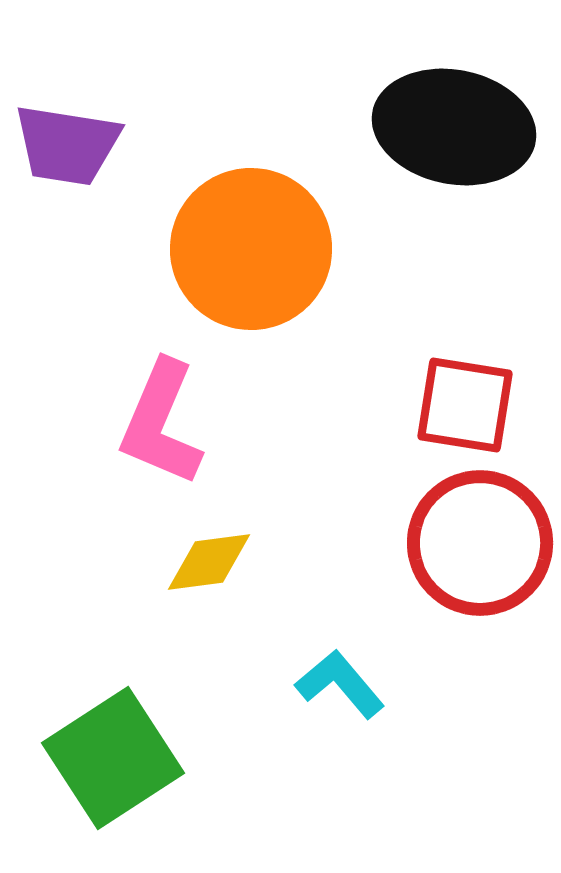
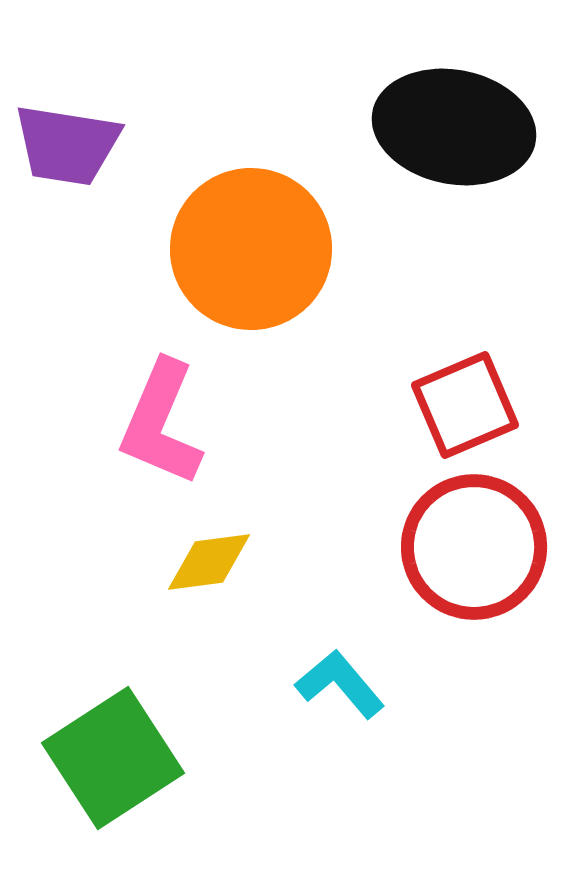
red square: rotated 32 degrees counterclockwise
red circle: moved 6 px left, 4 px down
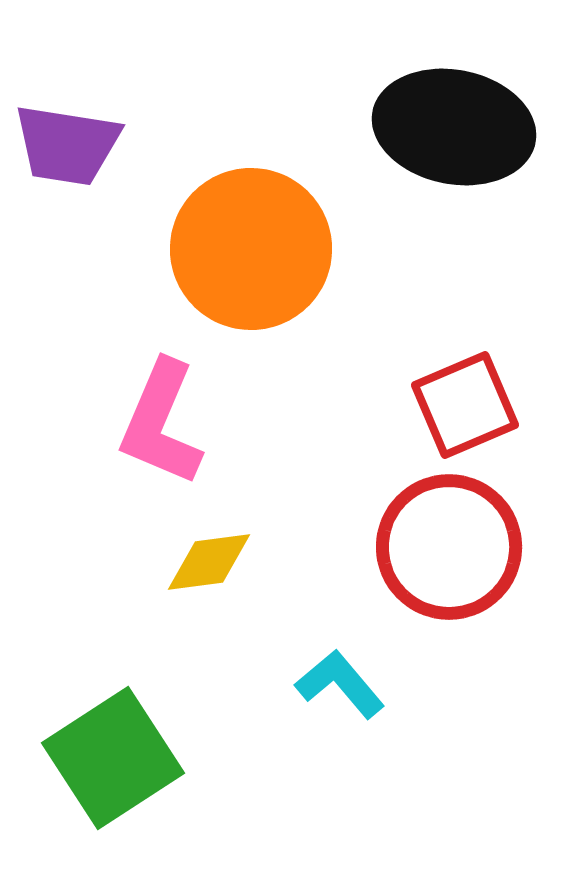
red circle: moved 25 px left
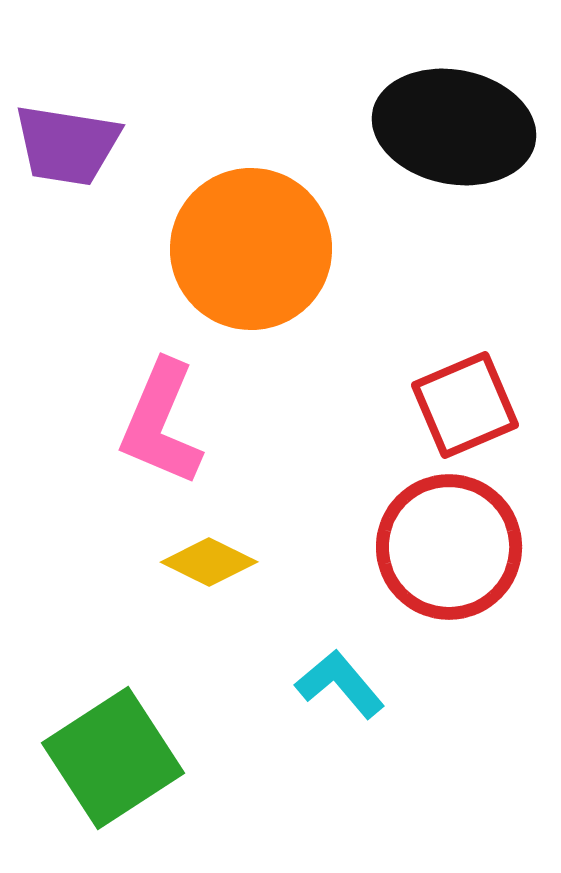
yellow diamond: rotated 34 degrees clockwise
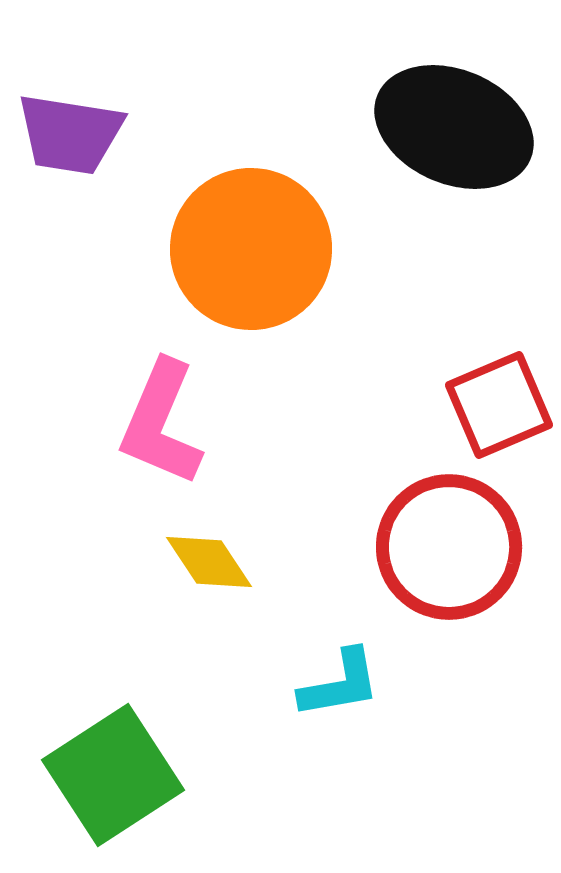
black ellipse: rotated 12 degrees clockwise
purple trapezoid: moved 3 px right, 11 px up
red square: moved 34 px right
yellow diamond: rotated 30 degrees clockwise
cyan L-shape: rotated 120 degrees clockwise
green square: moved 17 px down
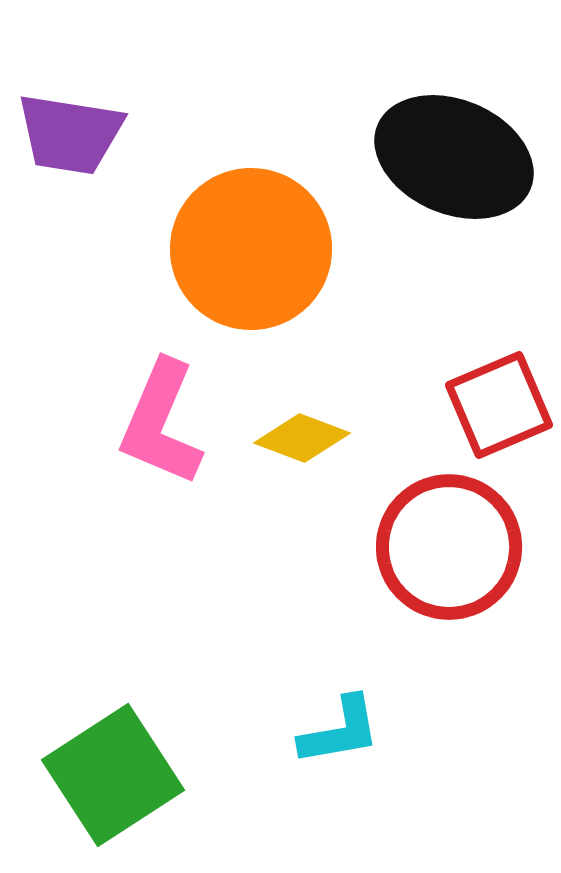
black ellipse: moved 30 px down
yellow diamond: moved 93 px right, 124 px up; rotated 36 degrees counterclockwise
cyan L-shape: moved 47 px down
